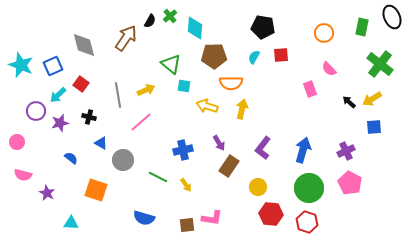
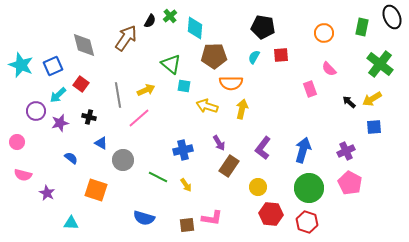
pink line at (141, 122): moved 2 px left, 4 px up
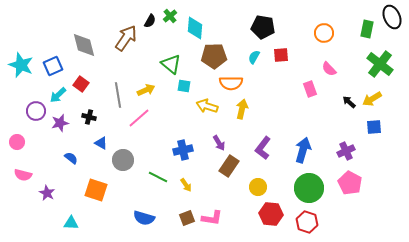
green rectangle at (362, 27): moved 5 px right, 2 px down
brown square at (187, 225): moved 7 px up; rotated 14 degrees counterclockwise
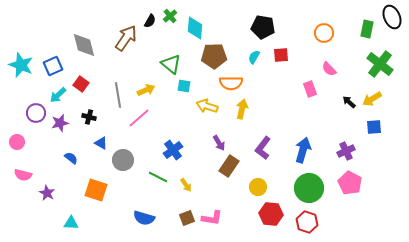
purple circle at (36, 111): moved 2 px down
blue cross at (183, 150): moved 10 px left; rotated 24 degrees counterclockwise
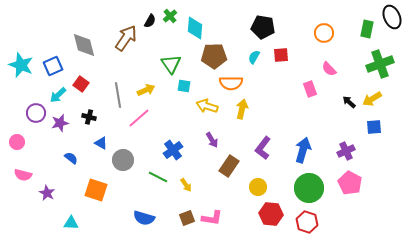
green triangle at (171, 64): rotated 15 degrees clockwise
green cross at (380, 64): rotated 32 degrees clockwise
purple arrow at (219, 143): moved 7 px left, 3 px up
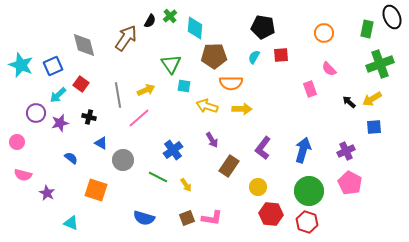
yellow arrow at (242, 109): rotated 78 degrees clockwise
green circle at (309, 188): moved 3 px down
cyan triangle at (71, 223): rotated 21 degrees clockwise
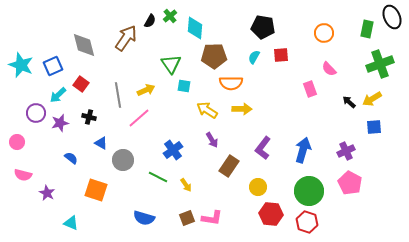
yellow arrow at (207, 106): moved 4 px down; rotated 15 degrees clockwise
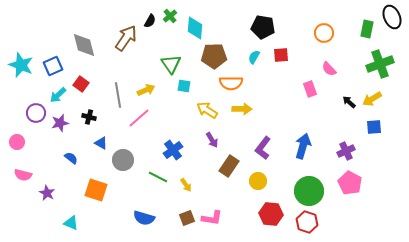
blue arrow at (303, 150): moved 4 px up
yellow circle at (258, 187): moved 6 px up
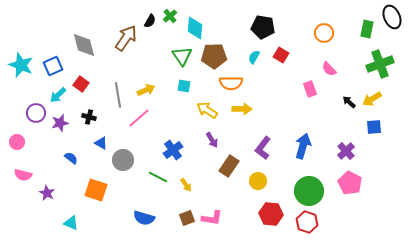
red square at (281, 55): rotated 35 degrees clockwise
green triangle at (171, 64): moved 11 px right, 8 px up
purple cross at (346, 151): rotated 18 degrees counterclockwise
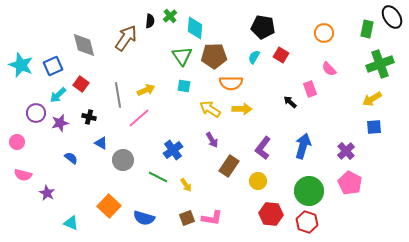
black ellipse at (392, 17): rotated 10 degrees counterclockwise
black semicircle at (150, 21): rotated 24 degrees counterclockwise
black arrow at (349, 102): moved 59 px left
yellow arrow at (207, 110): moved 3 px right, 1 px up
orange square at (96, 190): moved 13 px right, 16 px down; rotated 25 degrees clockwise
